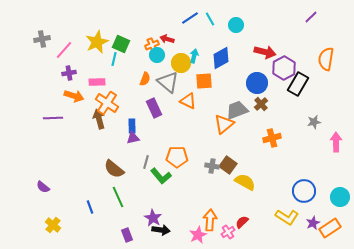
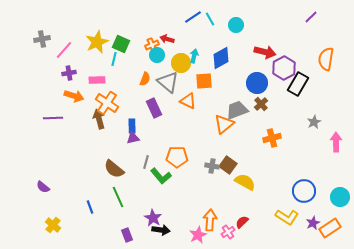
blue line at (190, 18): moved 3 px right, 1 px up
pink rectangle at (97, 82): moved 2 px up
gray star at (314, 122): rotated 16 degrees counterclockwise
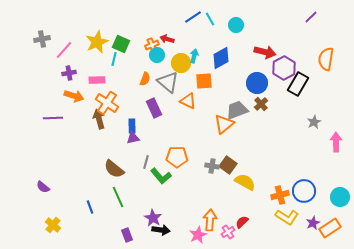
orange cross at (272, 138): moved 8 px right, 57 px down
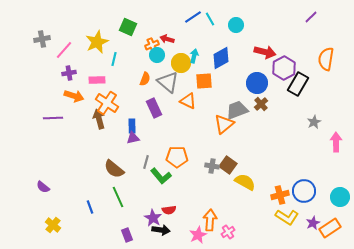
green square at (121, 44): moved 7 px right, 17 px up
red semicircle at (242, 222): moved 73 px left, 12 px up; rotated 144 degrees counterclockwise
